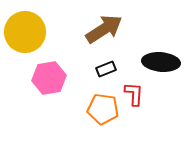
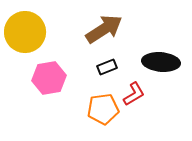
black rectangle: moved 1 px right, 2 px up
red L-shape: rotated 55 degrees clockwise
orange pentagon: rotated 16 degrees counterclockwise
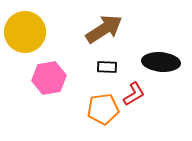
black rectangle: rotated 24 degrees clockwise
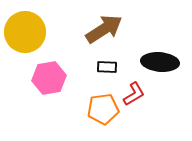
black ellipse: moved 1 px left
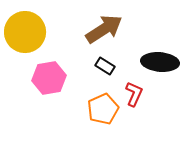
black rectangle: moved 2 px left, 1 px up; rotated 30 degrees clockwise
red L-shape: rotated 35 degrees counterclockwise
orange pentagon: rotated 16 degrees counterclockwise
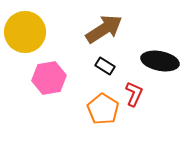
black ellipse: moved 1 px up; rotated 6 degrees clockwise
orange pentagon: rotated 16 degrees counterclockwise
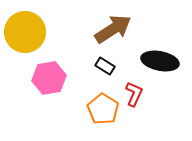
brown arrow: moved 9 px right
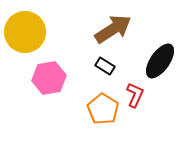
black ellipse: rotated 66 degrees counterclockwise
red L-shape: moved 1 px right, 1 px down
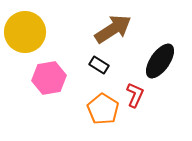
black rectangle: moved 6 px left, 1 px up
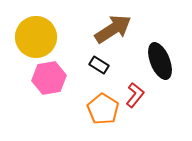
yellow circle: moved 11 px right, 5 px down
black ellipse: rotated 57 degrees counterclockwise
red L-shape: rotated 15 degrees clockwise
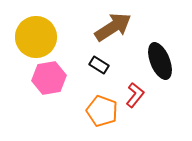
brown arrow: moved 2 px up
orange pentagon: moved 1 px left, 2 px down; rotated 12 degrees counterclockwise
